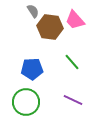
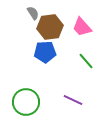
gray semicircle: moved 2 px down
pink trapezoid: moved 7 px right, 7 px down
brown hexagon: rotated 15 degrees counterclockwise
green line: moved 14 px right, 1 px up
blue pentagon: moved 13 px right, 17 px up
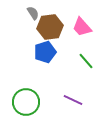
blue pentagon: rotated 15 degrees counterclockwise
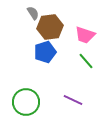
pink trapezoid: moved 3 px right, 8 px down; rotated 30 degrees counterclockwise
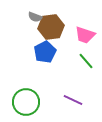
gray semicircle: moved 2 px right, 4 px down; rotated 144 degrees clockwise
brown hexagon: moved 1 px right
blue pentagon: rotated 10 degrees counterclockwise
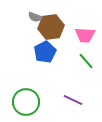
pink trapezoid: rotated 15 degrees counterclockwise
